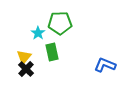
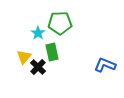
black cross: moved 12 px right, 2 px up
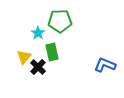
green pentagon: moved 2 px up
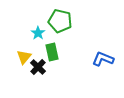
green pentagon: rotated 15 degrees clockwise
blue L-shape: moved 2 px left, 6 px up
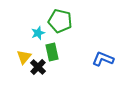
cyan star: rotated 16 degrees clockwise
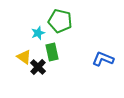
yellow triangle: rotated 35 degrees counterclockwise
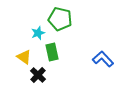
green pentagon: moved 2 px up
blue L-shape: rotated 25 degrees clockwise
black cross: moved 8 px down
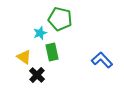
cyan star: moved 2 px right
blue L-shape: moved 1 px left, 1 px down
black cross: moved 1 px left
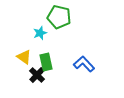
green pentagon: moved 1 px left, 2 px up
green rectangle: moved 6 px left, 10 px down
blue L-shape: moved 18 px left, 4 px down
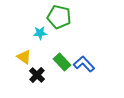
cyan star: rotated 16 degrees clockwise
green rectangle: moved 16 px right; rotated 30 degrees counterclockwise
